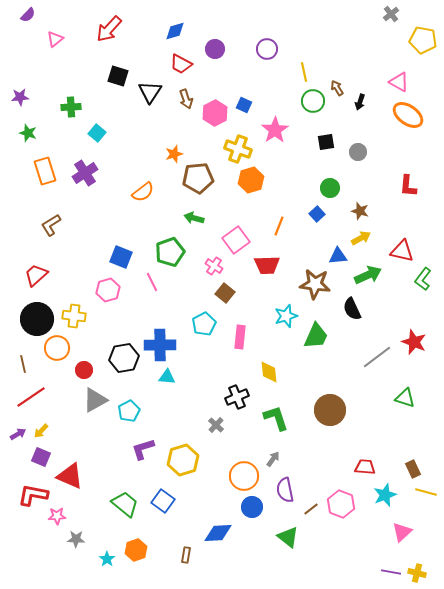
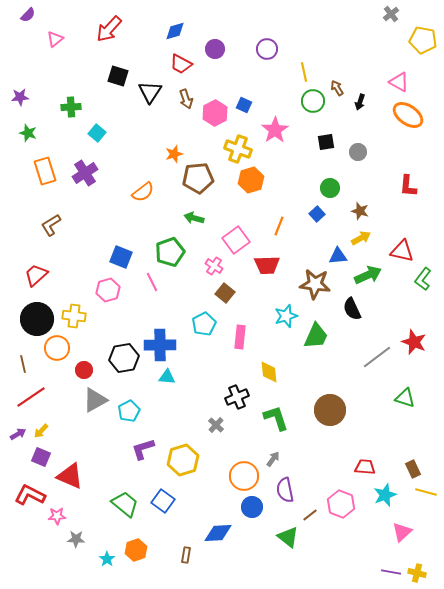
red L-shape at (33, 495): moved 3 px left; rotated 16 degrees clockwise
brown line at (311, 509): moved 1 px left, 6 px down
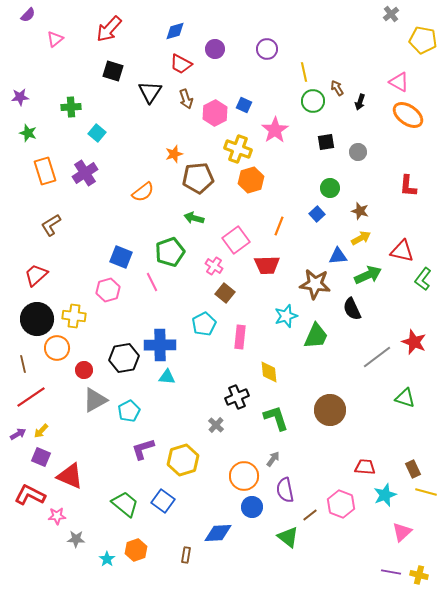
black square at (118, 76): moved 5 px left, 5 px up
yellow cross at (417, 573): moved 2 px right, 2 px down
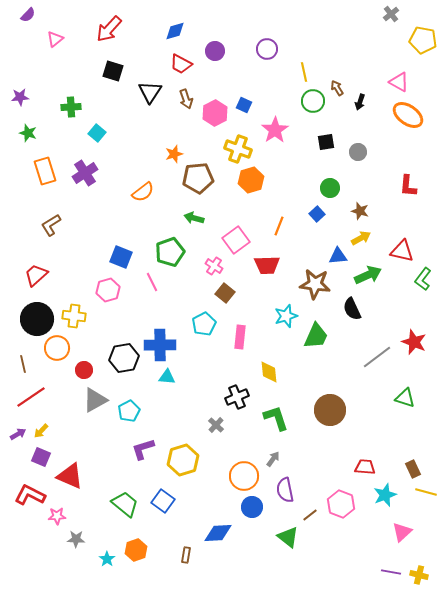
purple circle at (215, 49): moved 2 px down
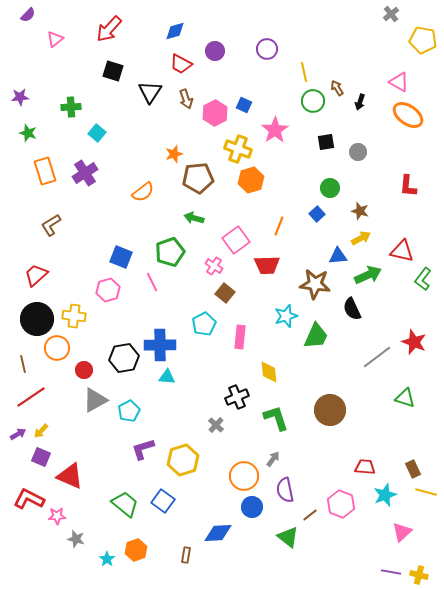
red L-shape at (30, 495): moved 1 px left, 4 px down
gray star at (76, 539): rotated 12 degrees clockwise
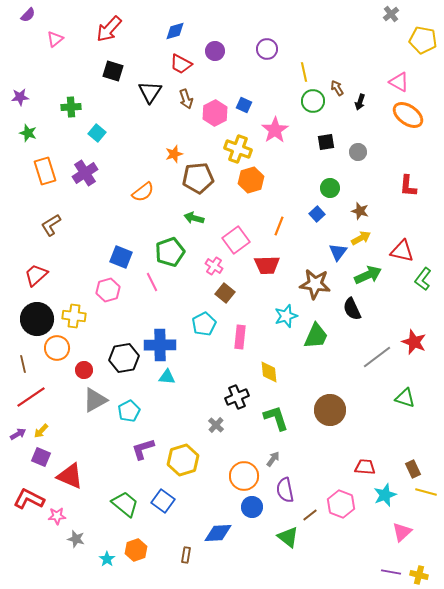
blue triangle at (338, 256): moved 4 px up; rotated 48 degrees counterclockwise
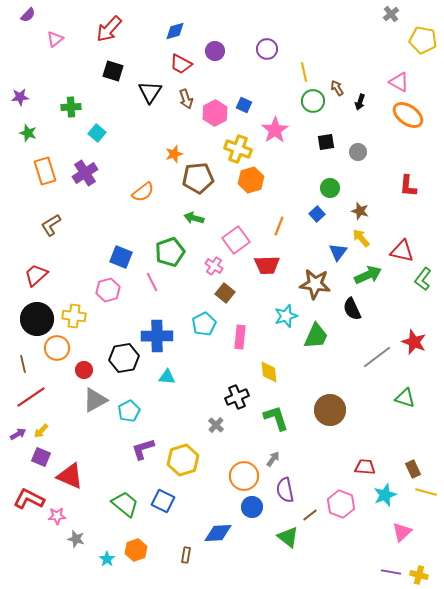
yellow arrow at (361, 238): rotated 102 degrees counterclockwise
blue cross at (160, 345): moved 3 px left, 9 px up
blue square at (163, 501): rotated 10 degrees counterclockwise
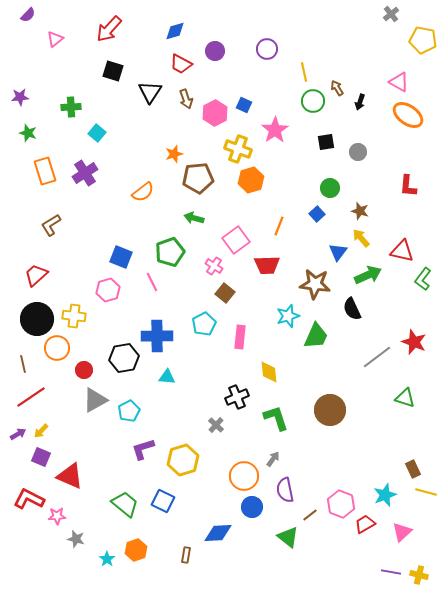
cyan star at (286, 316): moved 2 px right
red trapezoid at (365, 467): moved 57 px down; rotated 35 degrees counterclockwise
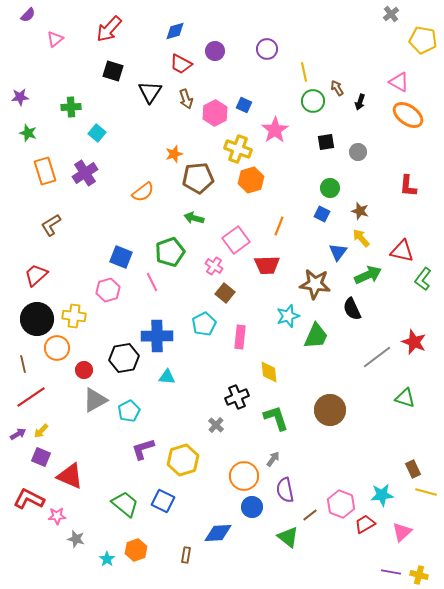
blue square at (317, 214): moved 5 px right; rotated 21 degrees counterclockwise
cyan star at (385, 495): moved 3 px left; rotated 15 degrees clockwise
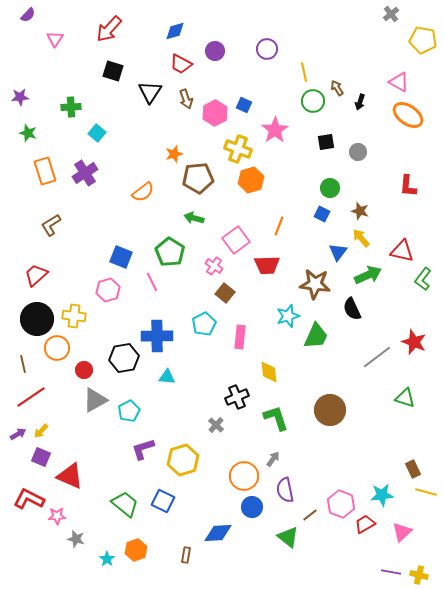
pink triangle at (55, 39): rotated 18 degrees counterclockwise
green pentagon at (170, 252): rotated 20 degrees counterclockwise
